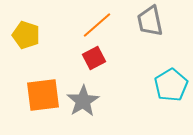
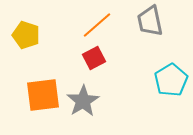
cyan pentagon: moved 5 px up
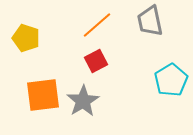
yellow pentagon: moved 3 px down
red square: moved 2 px right, 3 px down
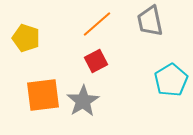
orange line: moved 1 px up
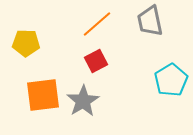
yellow pentagon: moved 5 px down; rotated 16 degrees counterclockwise
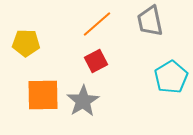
cyan pentagon: moved 3 px up
orange square: rotated 6 degrees clockwise
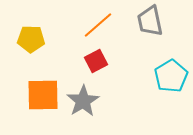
orange line: moved 1 px right, 1 px down
yellow pentagon: moved 5 px right, 4 px up
cyan pentagon: moved 1 px up
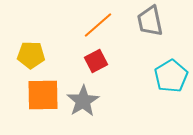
yellow pentagon: moved 16 px down
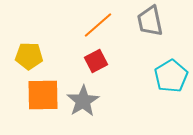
yellow pentagon: moved 2 px left, 1 px down
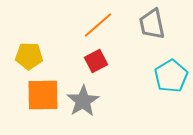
gray trapezoid: moved 2 px right, 3 px down
